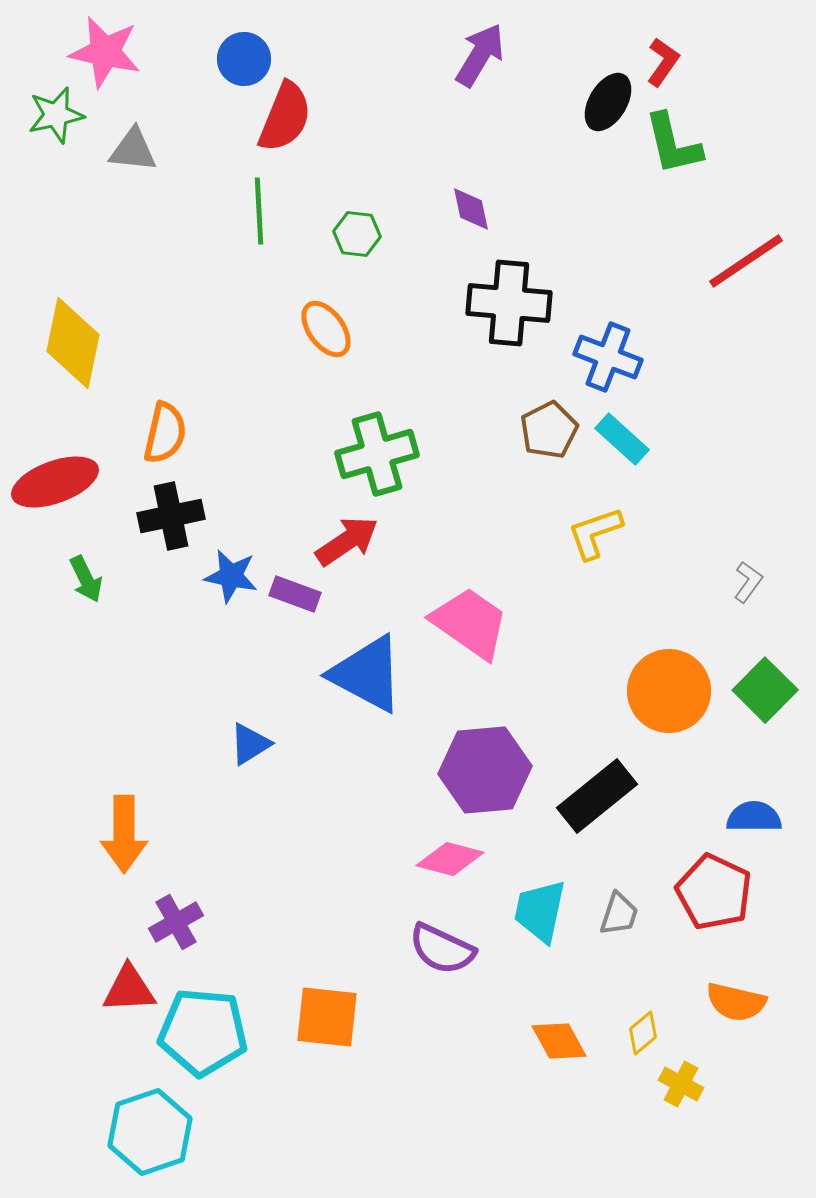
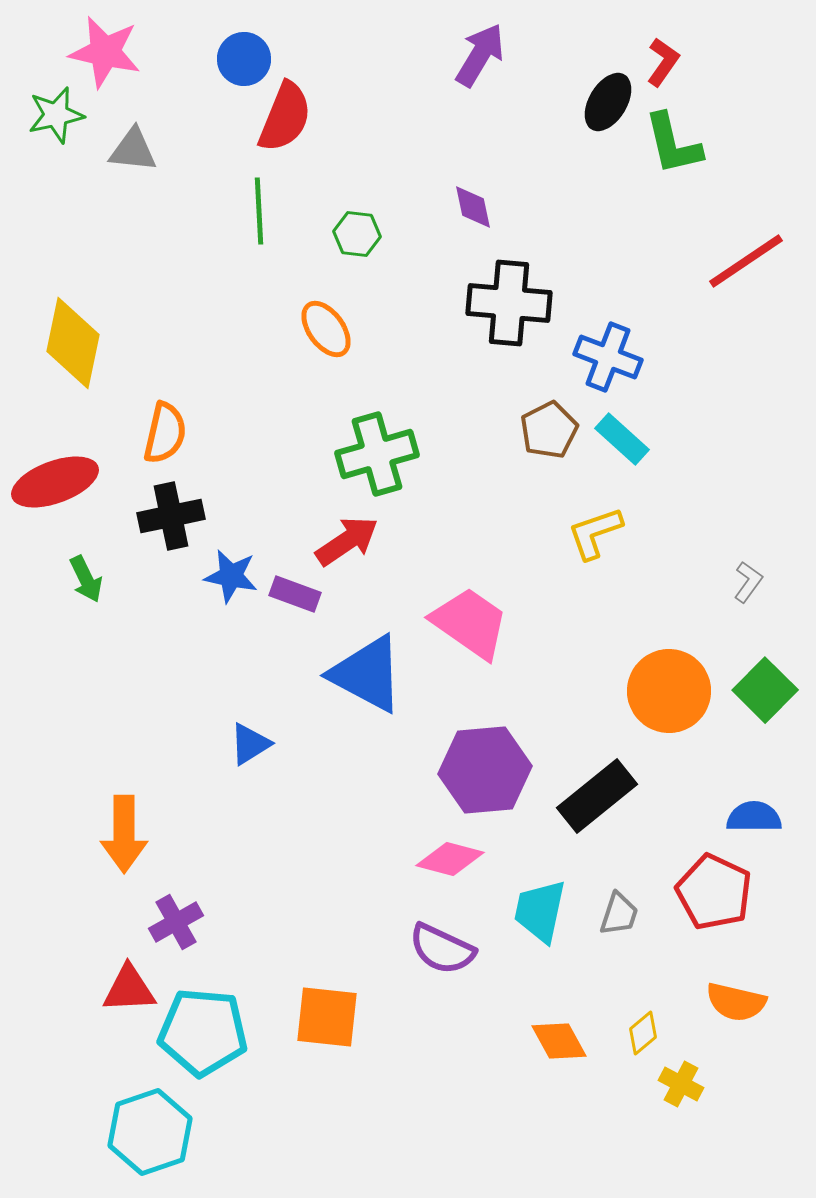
purple diamond at (471, 209): moved 2 px right, 2 px up
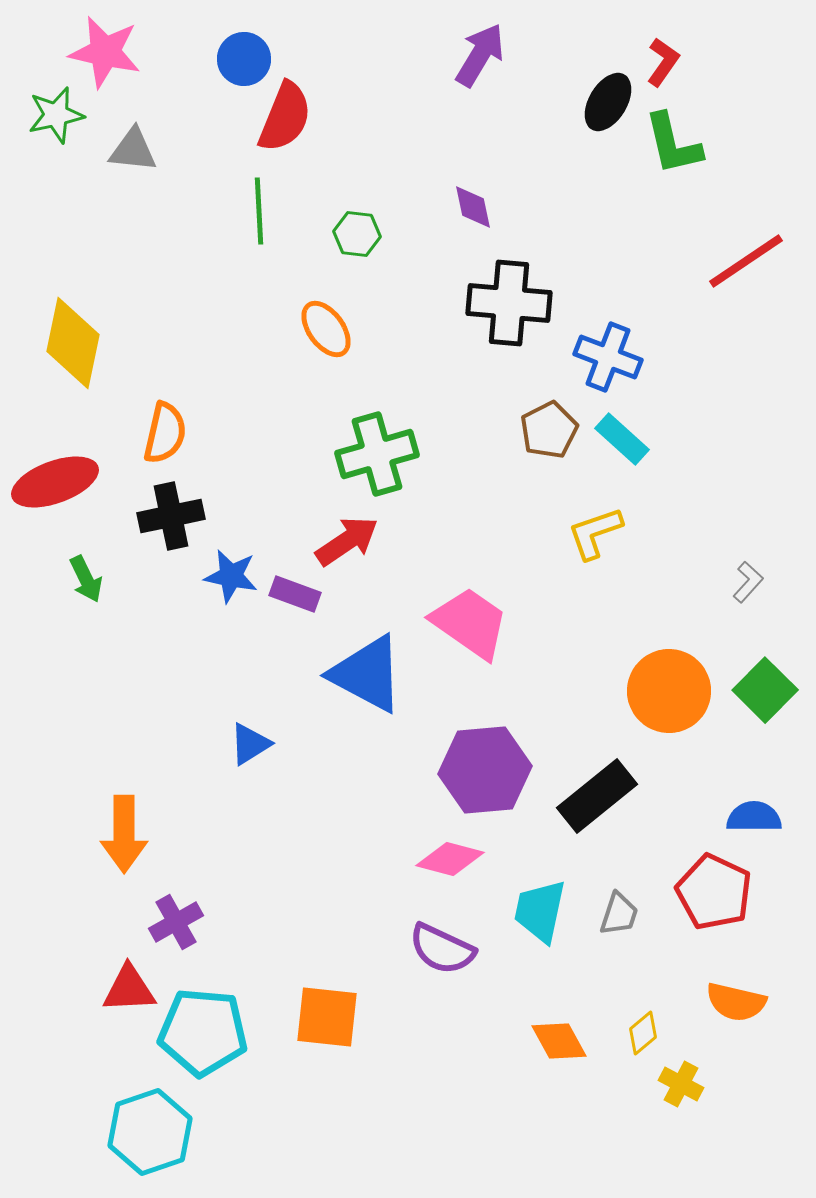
gray L-shape at (748, 582): rotated 6 degrees clockwise
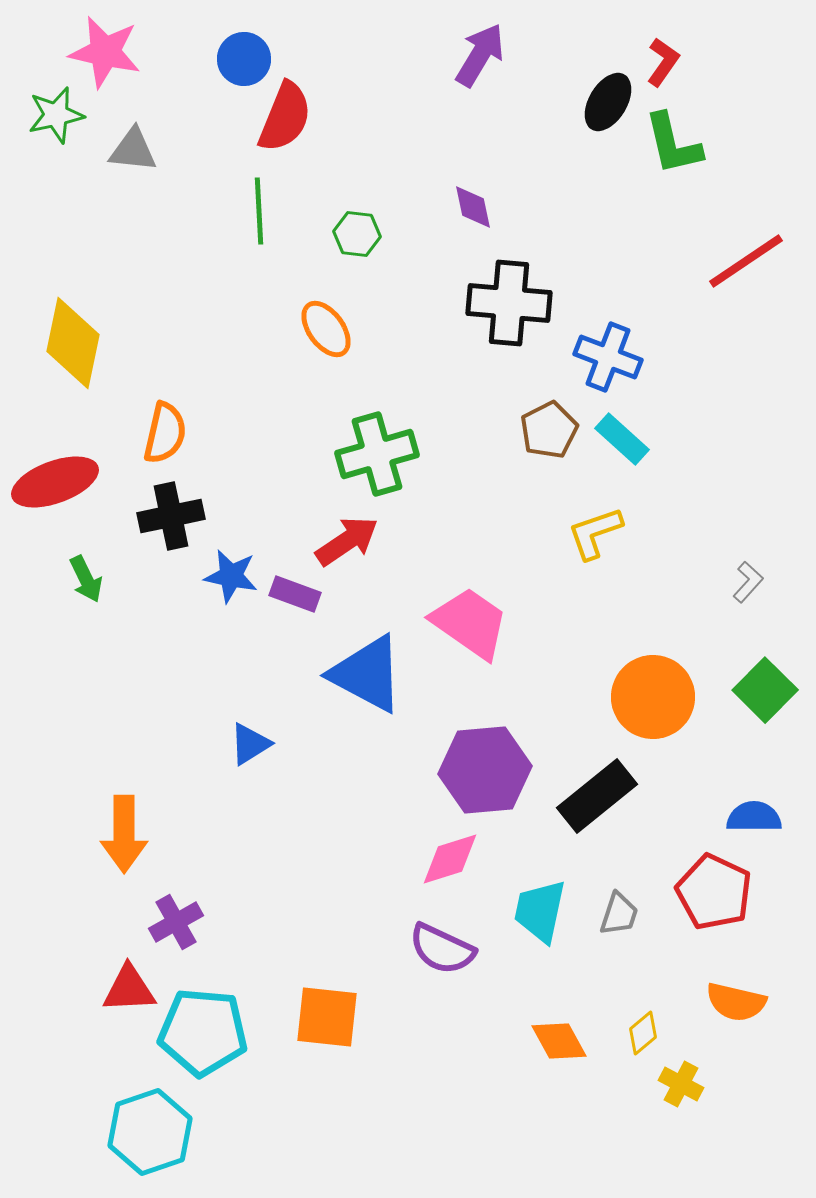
orange circle at (669, 691): moved 16 px left, 6 px down
pink diamond at (450, 859): rotated 32 degrees counterclockwise
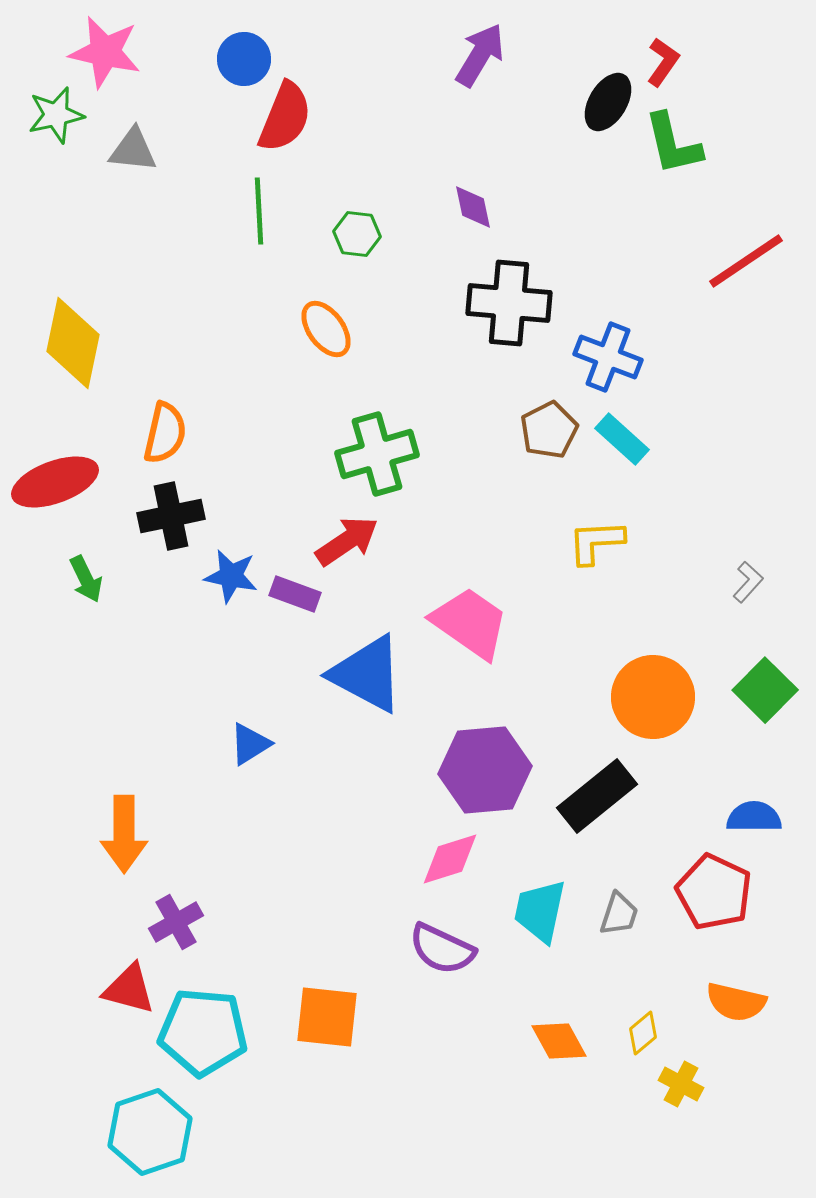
yellow L-shape at (595, 533): moved 1 px right, 9 px down; rotated 16 degrees clockwise
red triangle at (129, 989): rotated 18 degrees clockwise
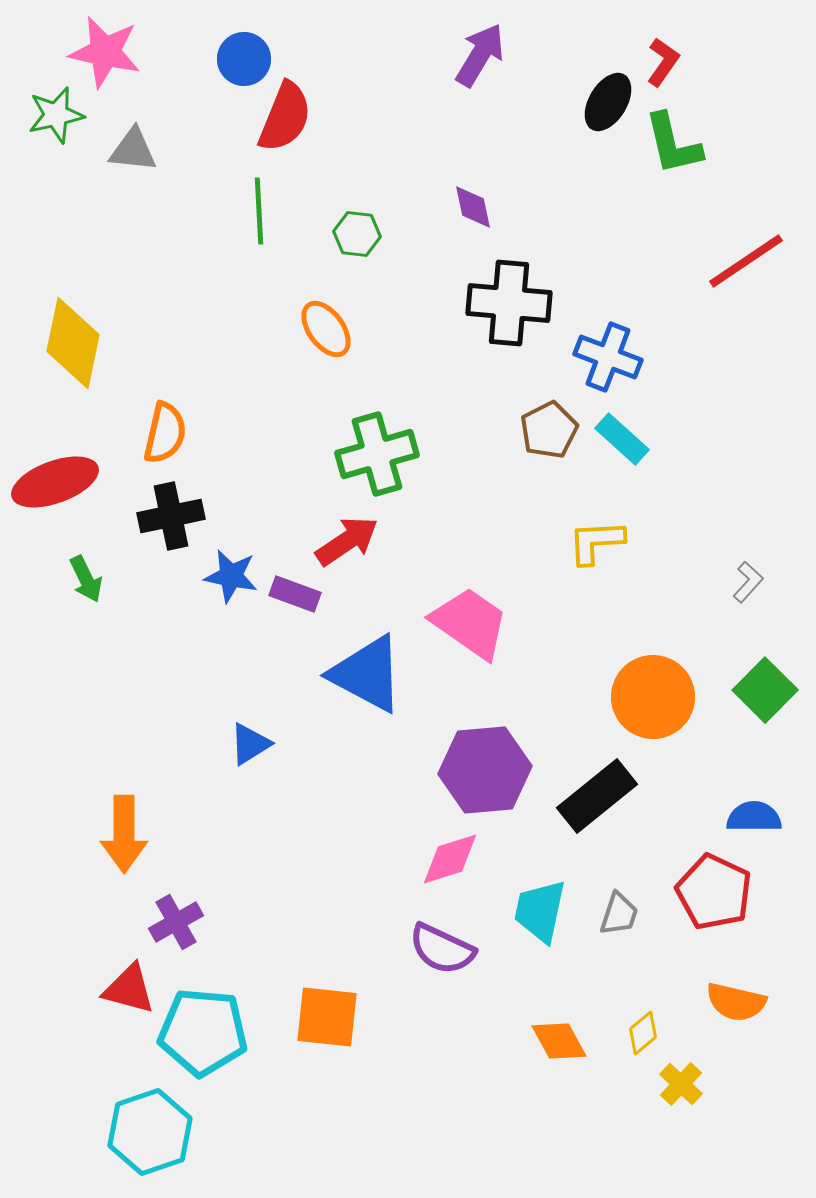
yellow cross at (681, 1084): rotated 15 degrees clockwise
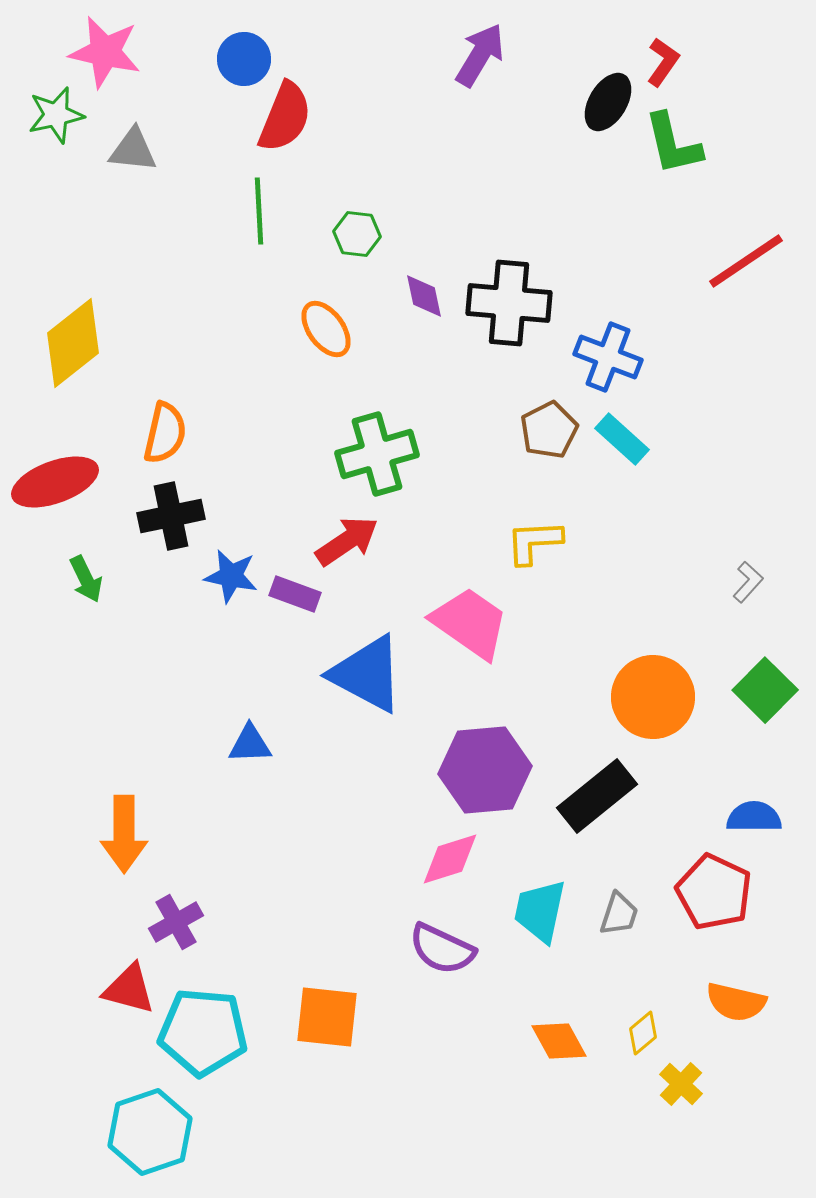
purple diamond at (473, 207): moved 49 px left, 89 px down
yellow diamond at (73, 343): rotated 40 degrees clockwise
yellow L-shape at (596, 542): moved 62 px left
blue triangle at (250, 744): rotated 30 degrees clockwise
